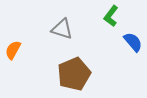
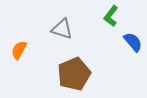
orange semicircle: moved 6 px right
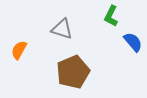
green L-shape: rotated 10 degrees counterclockwise
brown pentagon: moved 1 px left, 2 px up
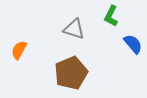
gray triangle: moved 12 px right
blue semicircle: moved 2 px down
brown pentagon: moved 2 px left, 1 px down
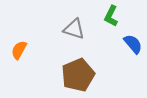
brown pentagon: moved 7 px right, 2 px down
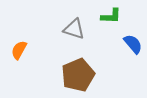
green L-shape: rotated 115 degrees counterclockwise
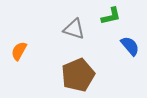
green L-shape: rotated 15 degrees counterclockwise
blue semicircle: moved 3 px left, 2 px down
orange semicircle: moved 1 px down
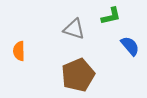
orange semicircle: rotated 30 degrees counterclockwise
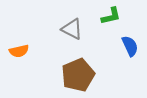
gray triangle: moved 2 px left; rotated 10 degrees clockwise
blue semicircle: rotated 15 degrees clockwise
orange semicircle: rotated 102 degrees counterclockwise
